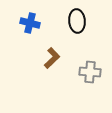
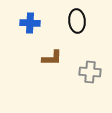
blue cross: rotated 12 degrees counterclockwise
brown L-shape: rotated 45 degrees clockwise
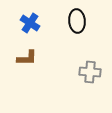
blue cross: rotated 30 degrees clockwise
brown L-shape: moved 25 px left
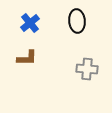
blue cross: rotated 18 degrees clockwise
gray cross: moved 3 px left, 3 px up
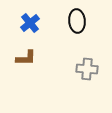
brown L-shape: moved 1 px left
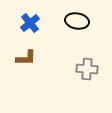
black ellipse: rotated 75 degrees counterclockwise
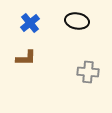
gray cross: moved 1 px right, 3 px down
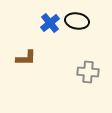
blue cross: moved 20 px right
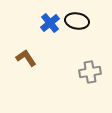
brown L-shape: rotated 125 degrees counterclockwise
gray cross: moved 2 px right; rotated 15 degrees counterclockwise
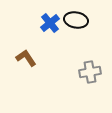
black ellipse: moved 1 px left, 1 px up
